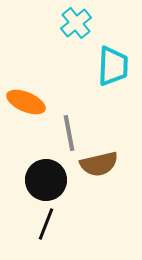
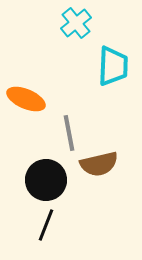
orange ellipse: moved 3 px up
black line: moved 1 px down
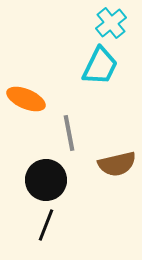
cyan cross: moved 35 px right
cyan trapezoid: moved 13 px left; rotated 24 degrees clockwise
brown semicircle: moved 18 px right
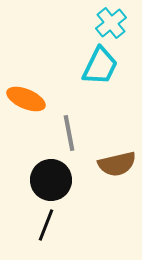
black circle: moved 5 px right
